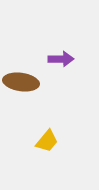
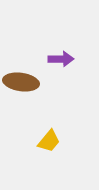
yellow trapezoid: moved 2 px right
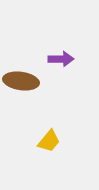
brown ellipse: moved 1 px up
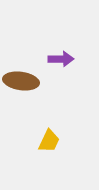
yellow trapezoid: rotated 15 degrees counterclockwise
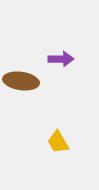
yellow trapezoid: moved 9 px right, 1 px down; rotated 125 degrees clockwise
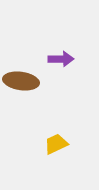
yellow trapezoid: moved 2 px left, 2 px down; rotated 95 degrees clockwise
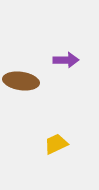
purple arrow: moved 5 px right, 1 px down
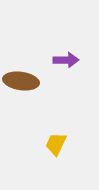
yellow trapezoid: rotated 40 degrees counterclockwise
